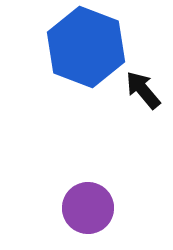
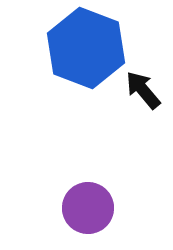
blue hexagon: moved 1 px down
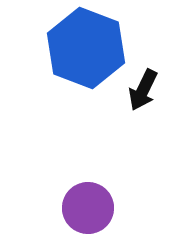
black arrow: rotated 114 degrees counterclockwise
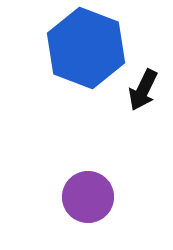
purple circle: moved 11 px up
